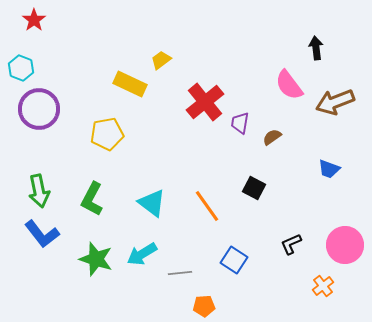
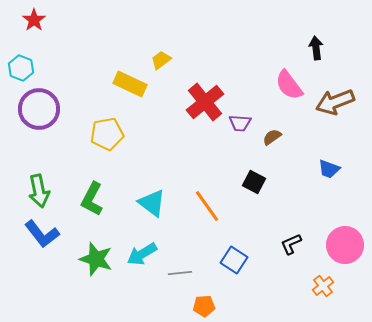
purple trapezoid: rotated 95 degrees counterclockwise
black square: moved 6 px up
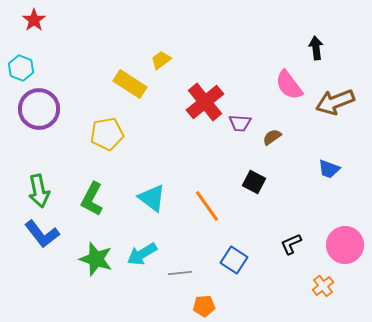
yellow rectangle: rotated 8 degrees clockwise
cyan triangle: moved 5 px up
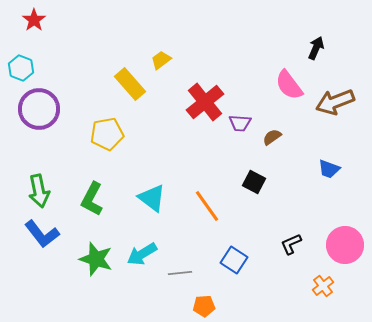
black arrow: rotated 30 degrees clockwise
yellow rectangle: rotated 16 degrees clockwise
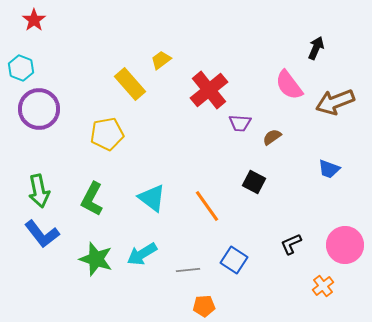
red cross: moved 4 px right, 12 px up
gray line: moved 8 px right, 3 px up
